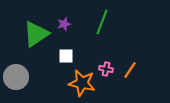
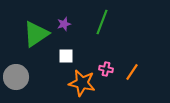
orange line: moved 2 px right, 2 px down
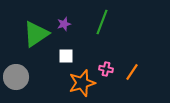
orange star: rotated 28 degrees counterclockwise
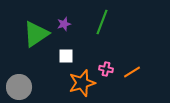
orange line: rotated 24 degrees clockwise
gray circle: moved 3 px right, 10 px down
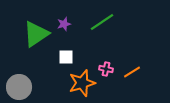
green line: rotated 35 degrees clockwise
white square: moved 1 px down
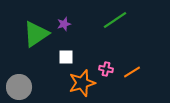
green line: moved 13 px right, 2 px up
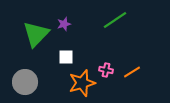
green triangle: rotated 12 degrees counterclockwise
pink cross: moved 1 px down
gray circle: moved 6 px right, 5 px up
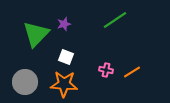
white square: rotated 21 degrees clockwise
orange star: moved 18 px left, 1 px down; rotated 20 degrees clockwise
